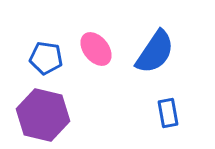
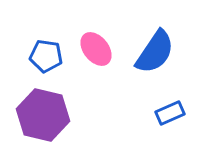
blue pentagon: moved 2 px up
blue rectangle: moved 2 px right; rotated 76 degrees clockwise
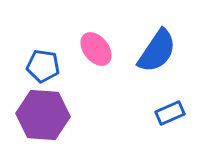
blue semicircle: moved 2 px right, 1 px up
blue pentagon: moved 3 px left, 10 px down
purple hexagon: rotated 9 degrees counterclockwise
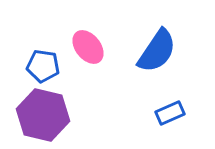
pink ellipse: moved 8 px left, 2 px up
purple hexagon: rotated 9 degrees clockwise
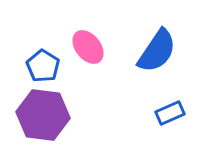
blue pentagon: rotated 24 degrees clockwise
purple hexagon: rotated 6 degrees counterclockwise
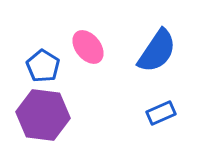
blue rectangle: moved 9 px left
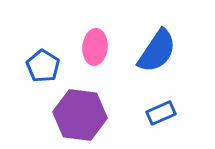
pink ellipse: moved 7 px right; rotated 44 degrees clockwise
purple hexagon: moved 37 px right
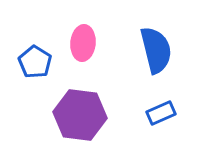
pink ellipse: moved 12 px left, 4 px up
blue semicircle: moved 1 px left, 1 px up; rotated 48 degrees counterclockwise
blue pentagon: moved 8 px left, 4 px up
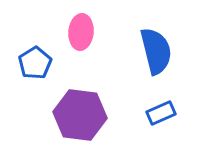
pink ellipse: moved 2 px left, 11 px up
blue semicircle: moved 1 px down
blue pentagon: moved 1 px down; rotated 8 degrees clockwise
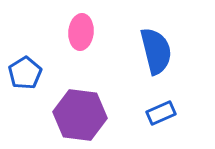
blue pentagon: moved 10 px left, 10 px down
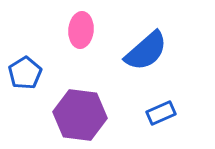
pink ellipse: moved 2 px up
blue semicircle: moved 10 px left; rotated 63 degrees clockwise
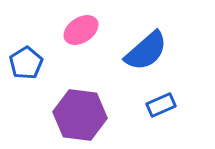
pink ellipse: rotated 52 degrees clockwise
blue pentagon: moved 1 px right, 10 px up
blue rectangle: moved 8 px up
